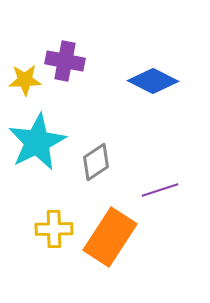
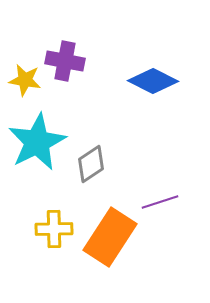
yellow star: rotated 12 degrees clockwise
gray diamond: moved 5 px left, 2 px down
purple line: moved 12 px down
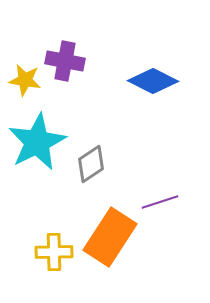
yellow cross: moved 23 px down
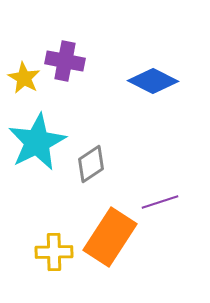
yellow star: moved 1 px left, 2 px up; rotated 20 degrees clockwise
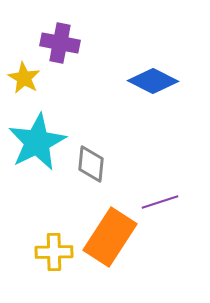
purple cross: moved 5 px left, 18 px up
gray diamond: rotated 51 degrees counterclockwise
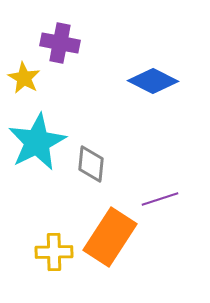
purple line: moved 3 px up
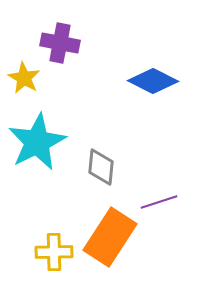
gray diamond: moved 10 px right, 3 px down
purple line: moved 1 px left, 3 px down
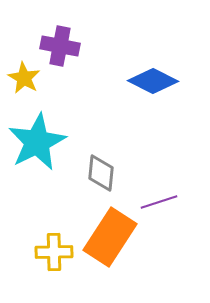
purple cross: moved 3 px down
gray diamond: moved 6 px down
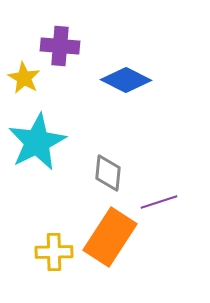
purple cross: rotated 6 degrees counterclockwise
blue diamond: moved 27 px left, 1 px up
gray diamond: moved 7 px right
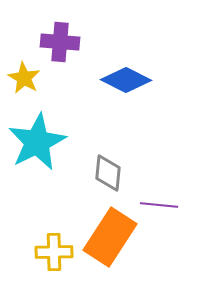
purple cross: moved 4 px up
purple line: moved 3 px down; rotated 24 degrees clockwise
